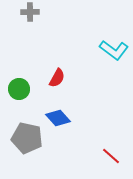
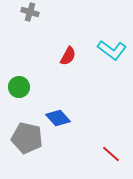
gray cross: rotated 18 degrees clockwise
cyan L-shape: moved 2 px left
red semicircle: moved 11 px right, 22 px up
green circle: moved 2 px up
red line: moved 2 px up
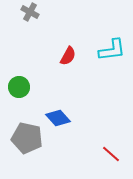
gray cross: rotated 12 degrees clockwise
cyan L-shape: rotated 44 degrees counterclockwise
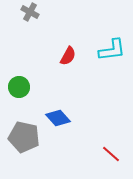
gray pentagon: moved 3 px left, 1 px up
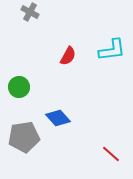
gray pentagon: rotated 20 degrees counterclockwise
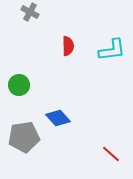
red semicircle: moved 10 px up; rotated 30 degrees counterclockwise
green circle: moved 2 px up
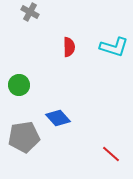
red semicircle: moved 1 px right, 1 px down
cyan L-shape: moved 2 px right, 3 px up; rotated 24 degrees clockwise
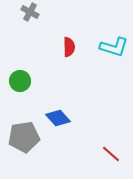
green circle: moved 1 px right, 4 px up
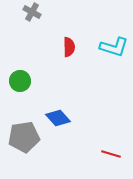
gray cross: moved 2 px right
red line: rotated 24 degrees counterclockwise
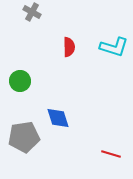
blue diamond: rotated 25 degrees clockwise
